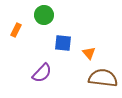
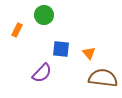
orange rectangle: moved 1 px right
blue square: moved 2 px left, 6 px down
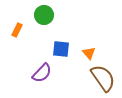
brown semicircle: rotated 48 degrees clockwise
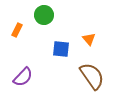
orange triangle: moved 14 px up
purple semicircle: moved 19 px left, 4 px down
brown semicircle: moved 11 px left, 2 px up
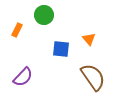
brown semicircle: moved 1 px right, 1 px down
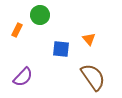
green circle: moved 4 px left
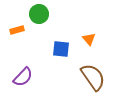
green circle: moved 1 px left, 1 px up
orange rectangle: rotated 48 degrees clockwise
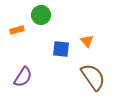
green circle: moved 2 px right, 1 px down
orange triangle: moved 2 px left, 2 px down
purple semicircle: rotated 10 degrees counterclockwise
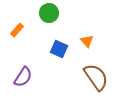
green circle: moved 8 px right, 2 px up
orange rectangle: rotated 32 degrees counterclockwise
blue square: moved 2 px left; rotated 18 degrees clockwise
brown semicircle: moved 3 px right
